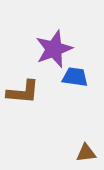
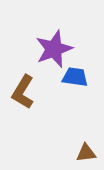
brown L-shape: rotated 116 degrees clockwise
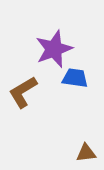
blue trapezoid: moved 1 px down
brown L-shape: rotated 28 degrees clockwise
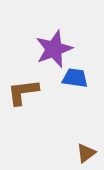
brown L-shape: rotated 24 degrees clockwise
brown triangle: rotated 30 degrees counterclockwise
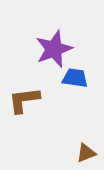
brown L-shape: moved 1 px right, 8 px down
brown triangle: rotated 15 degrees clockwise
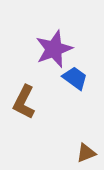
blue trapezoid: rotated 28 degrees clockwise
brown L-shape: moved 2 px down; rotated 56 degrees counterclockwise
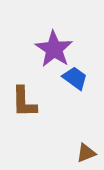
purple star: rotated 18 degrees counterclockwise
brown L-shape: rotated 28 degrees counterclockwise
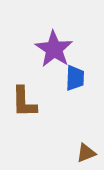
blue trapezoid: rotated 56 degrees clockwise
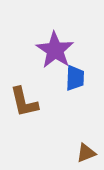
purple star: moved 1 px right, 1 px down
brown L-shape: rotated 12 degrees counterclockwise
